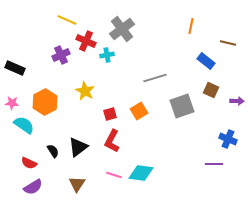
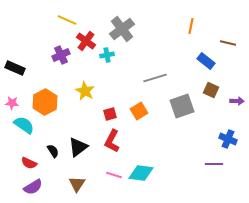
red cross: rotated 12 degrees clockwise
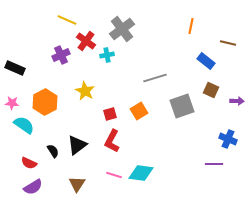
black triangle: moved 1 px left, 2 px up
